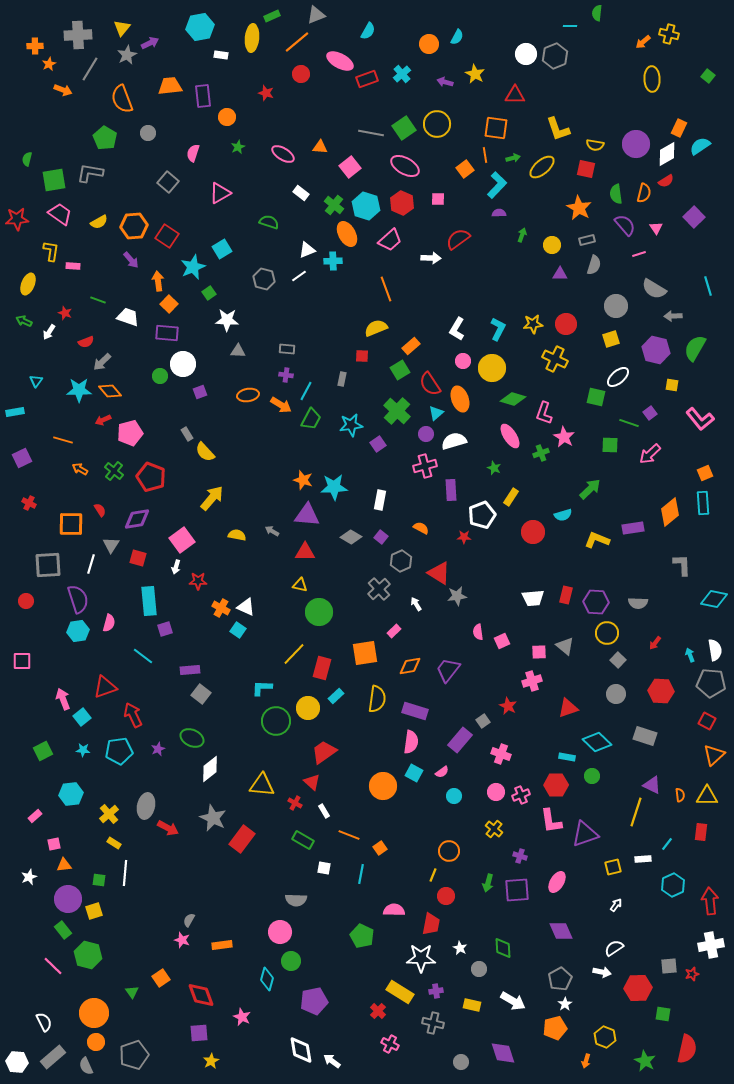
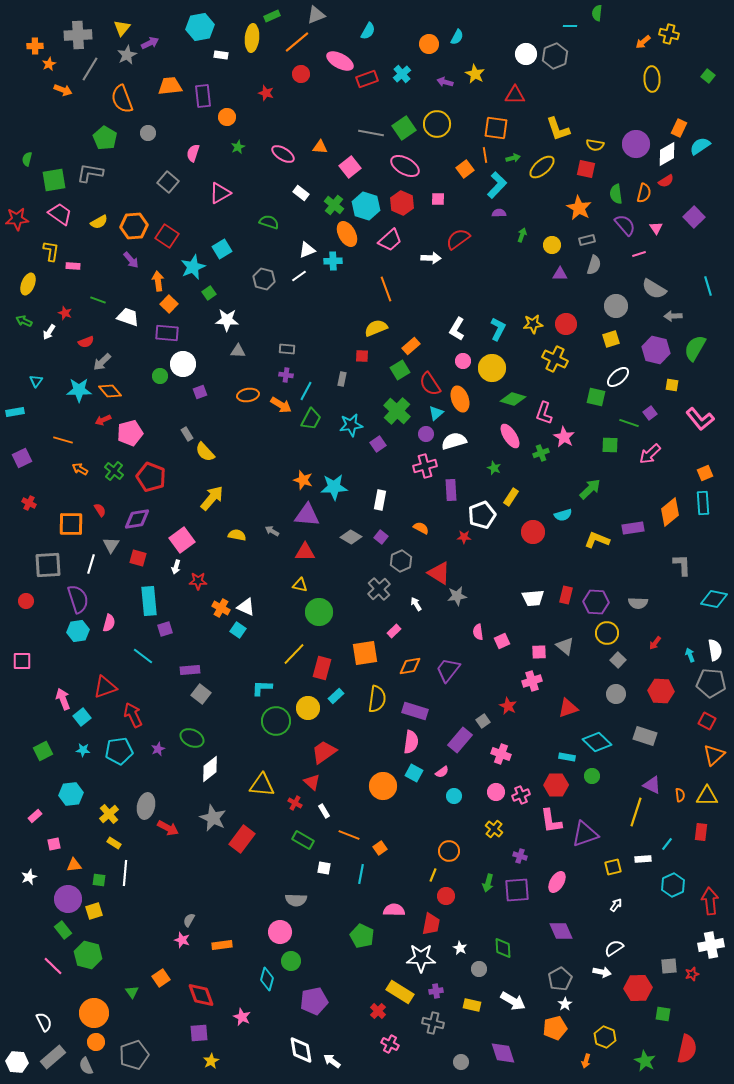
orange triangle at (64, 865): moved 10 px right
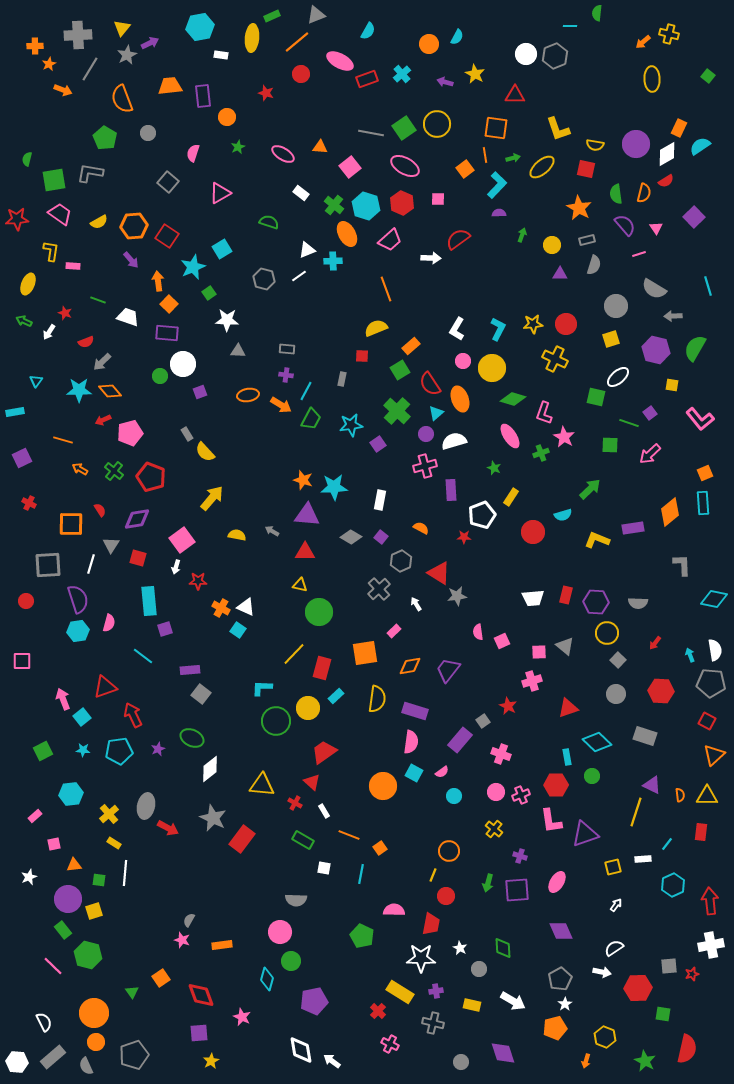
cyan rectangle at (567, 757): rotated 70 degrees clockwise
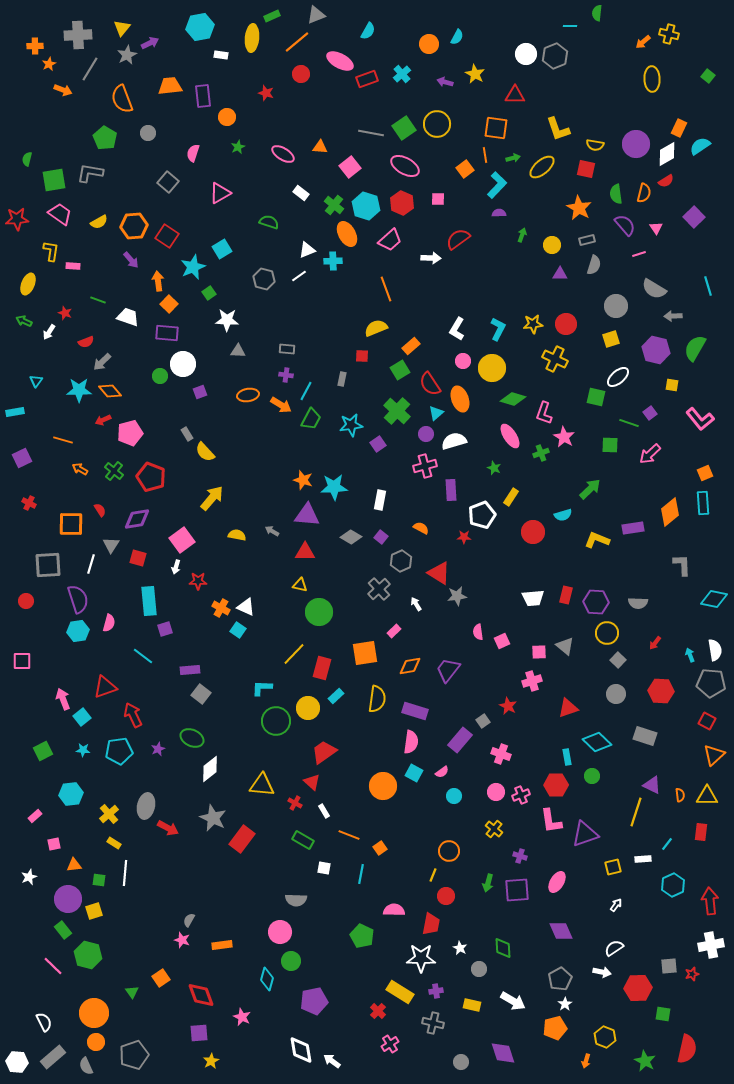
pink cross at (390, 1044): rotated 30 degrees clockwise
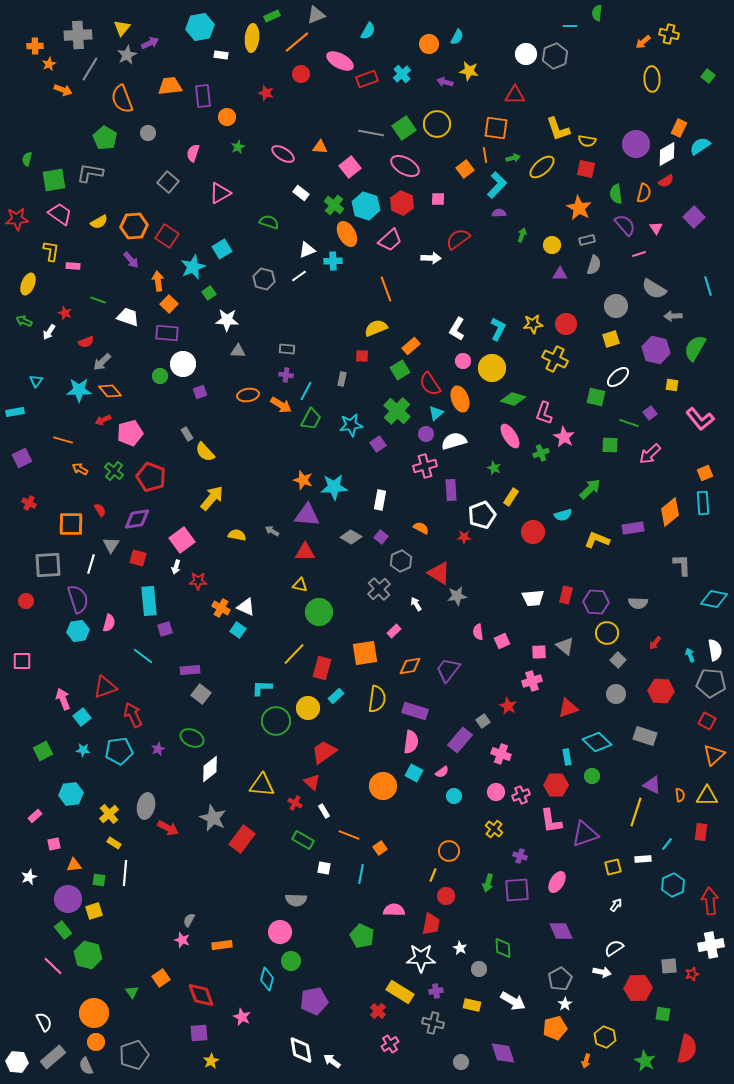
yellow star at (475, 74): moved 6 px left, 3 px up; rotated 18 degrees counterclockwise
yellow semicircle at (595, 145): moved 8 px left, 4 px up
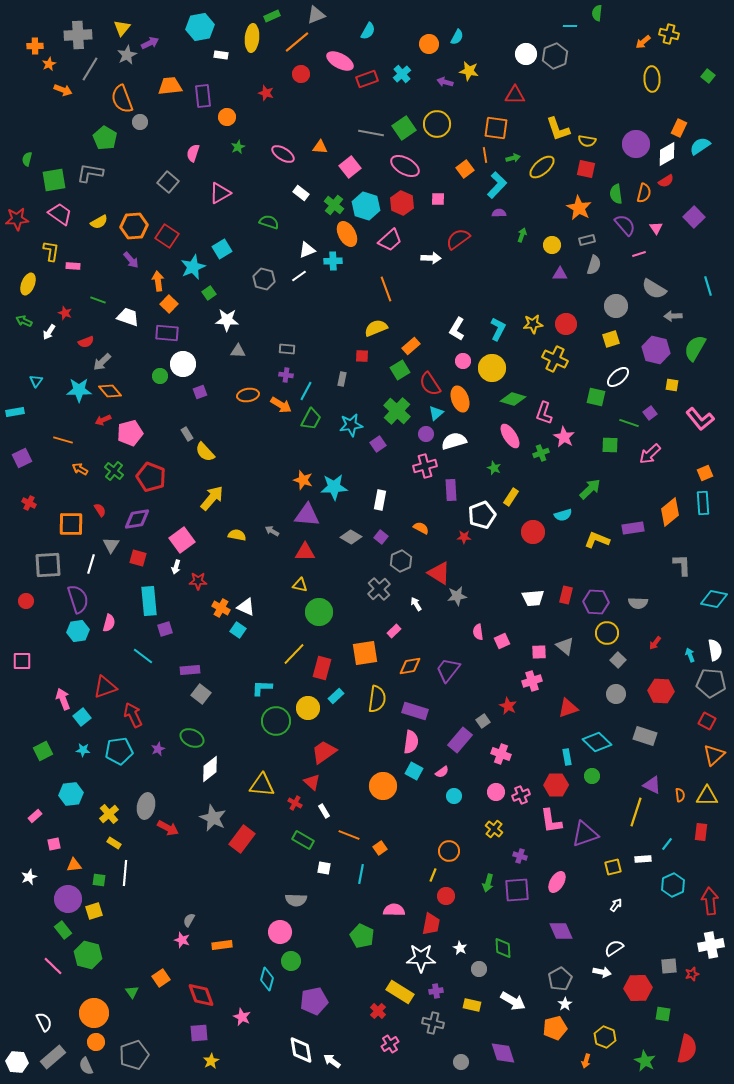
gray circle at (148, 133): moved 8 px left, 11 px up
cyan square at (414, 773): moved 2 px up
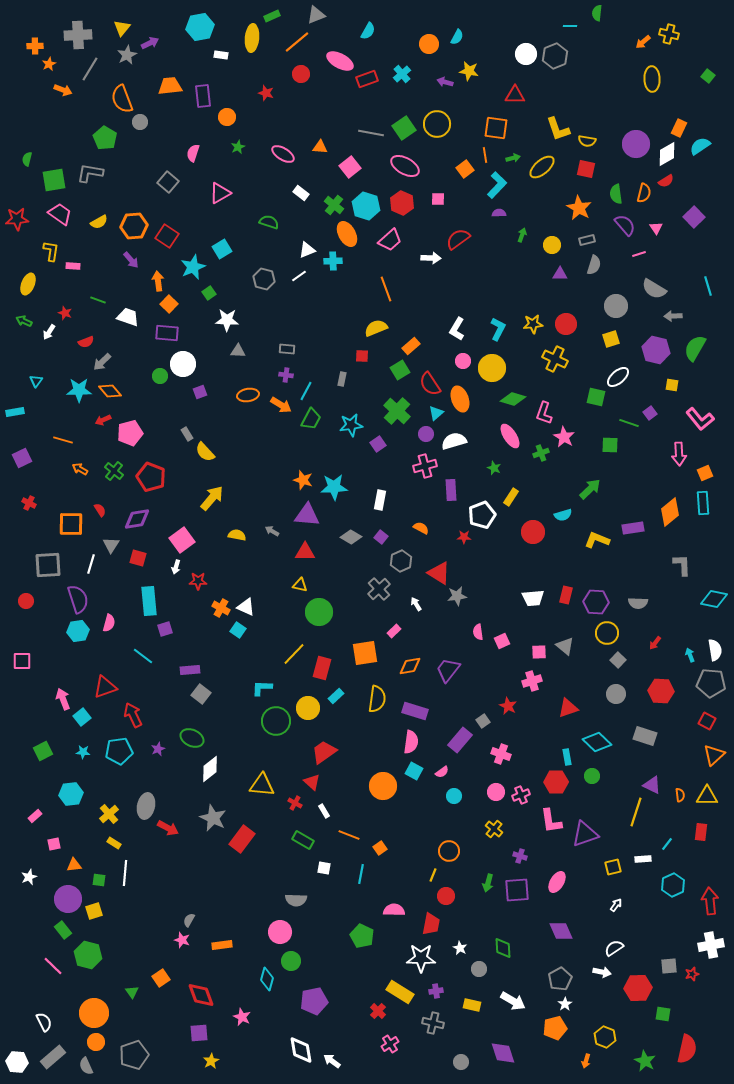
pink arrow at (650, 454): moved 29 px right; rotated 50 degrees counterclockwise
cyan star at (83, 750): moved 2 px down
red hexagon at (556, 785): moved 3 px up
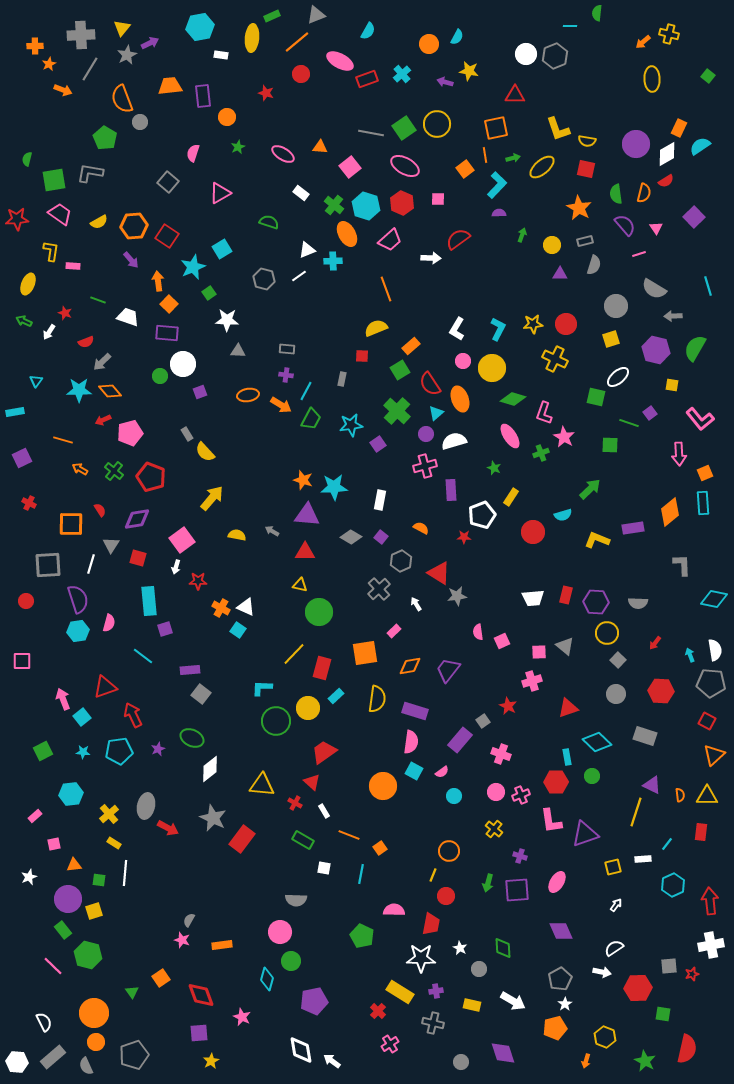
gray cross at (78, 35): moved 3 px right
orange square at (496, 128): rotated 20 degrees counterclockwise
gray rectangle at (587, 240): moved 2 px left, 1 px down
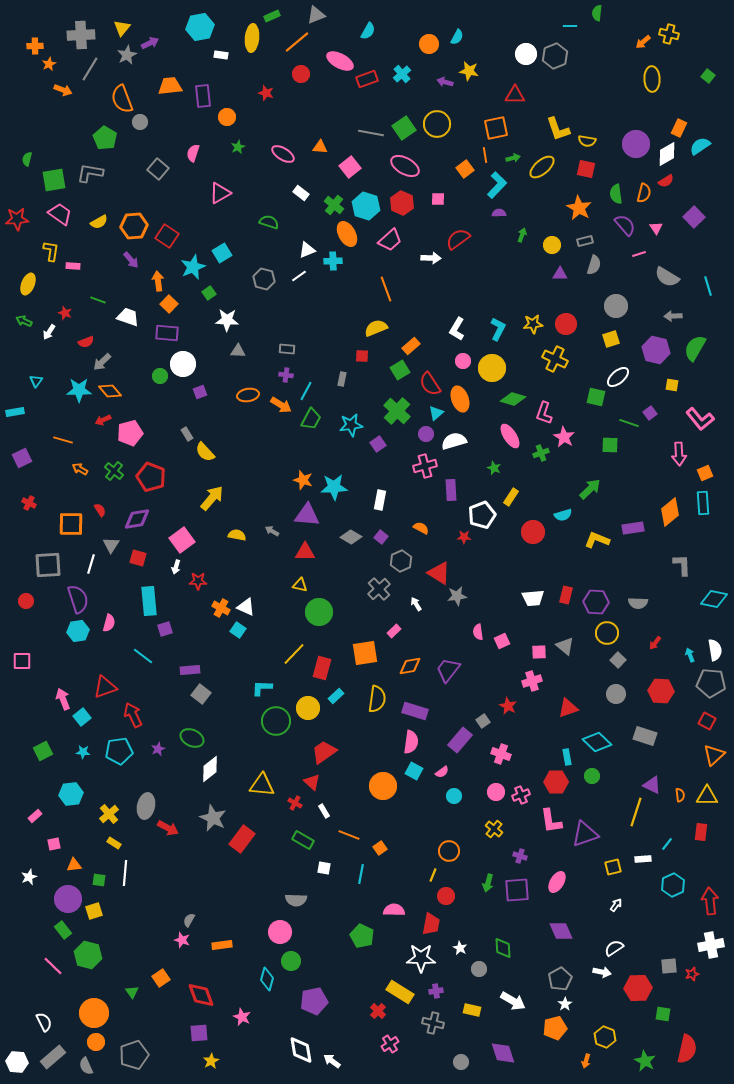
gray square at (168, 182): moved 10 px left, 13 px up
cyan square at (222, 249): moved 4 px down
gray semicircle at (654, 289): moved 13 px right, 12 px up
yellow rectangle at (472, 1005): moved 5 px down
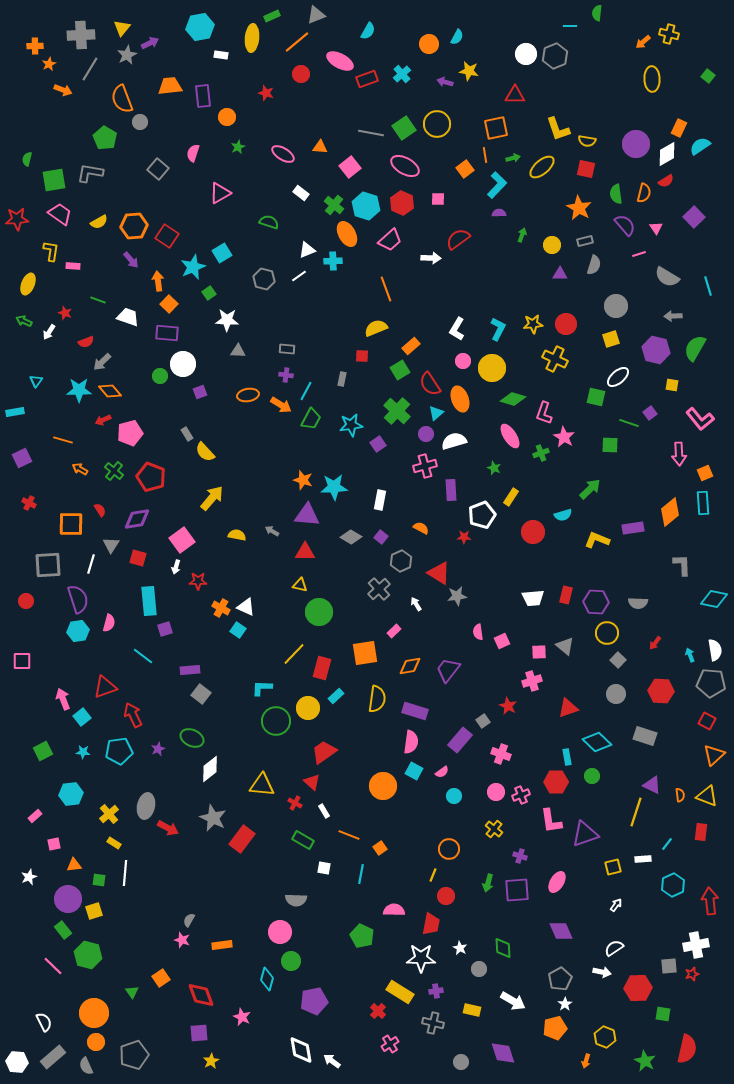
yellow triangle at (707, 796): rotated 20 degrees clockwise
orange circle at (449, 851): moved 2 px up
white cross at (711, 945): moved 15 px left
